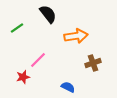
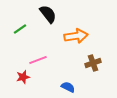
green line: moved 3 px right, 1 px down
pink line: rotated 24 degrees clockwise
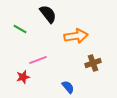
green line: rotated 64 degrees clockwise
blue semicircle: rotated 24 degrees clockwise
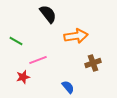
green line: moved 4 px left, 12 px down
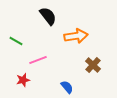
black semicircle: moved 2 px down
brown cross: moved 2 px down; rotated 28 degrees counterclockwise
red star: moved 3 px down
blue semicircle: moved 1 px left
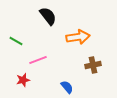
orange arrow: moved 2 px right, 1 px down
brown cross: rotated 35 degrees clockwise
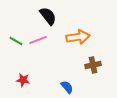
pink line: moved 20 px up
red star: rotated 24 degrees clockwise
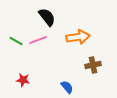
black semicircle: moved 1 px left, 1 px down
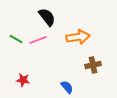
green line: moved 2 px up
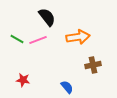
green line: moved 1 px right
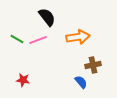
blue semicircle: moved 14 px right, 5 px up
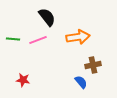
green line: moved 4 px left; rotated 24 degrees counterclockwise
